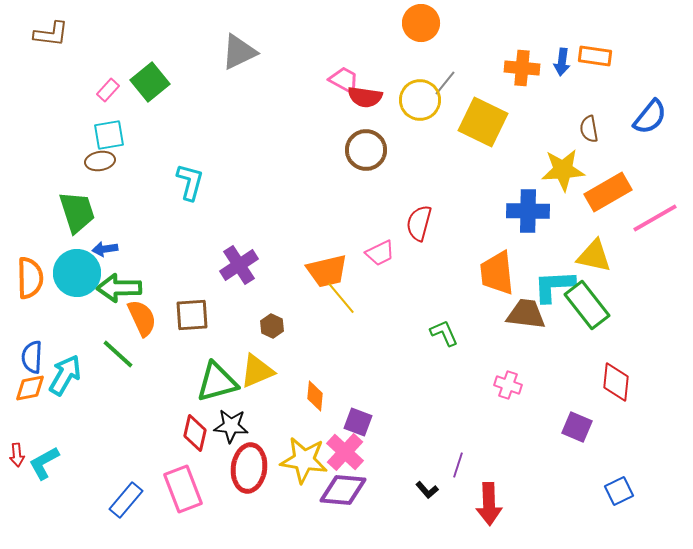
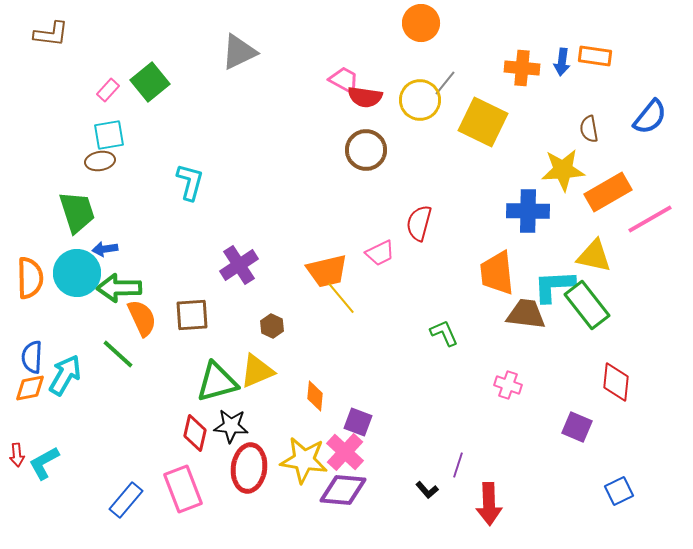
pink line at (655, 218): moved 5 px left, 1 px down
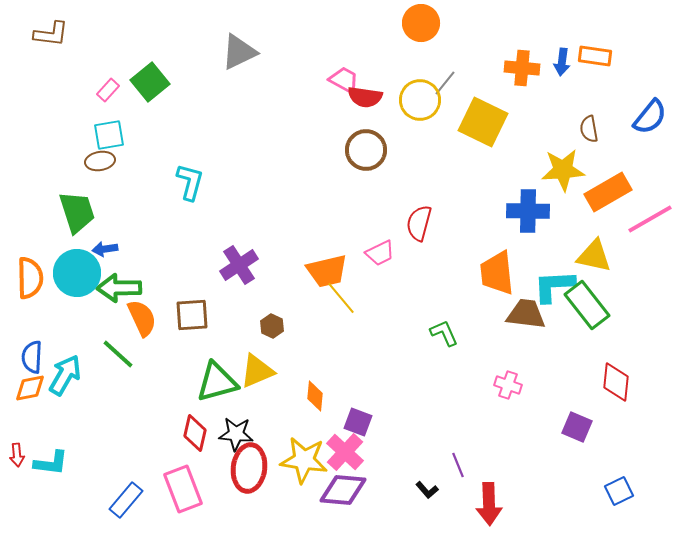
black star at (231, 426): moved 5 px right, 8 px down
cyan L-shape at (44, 463): moved 7 px right; rotated 144 degrees counterclockwise
purple line at (458, 465): rotated 40 degrees counterclockwise
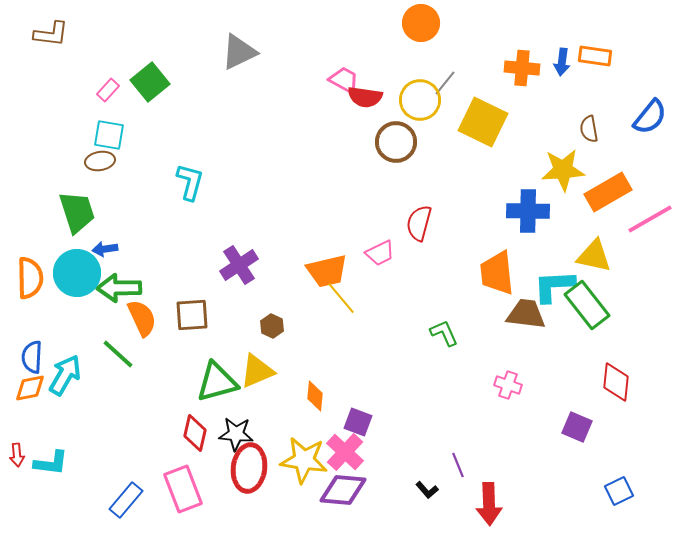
cyan square at (109, 135): rotated 20 degrees clockwise
brown circle at (366, 150): moved 30 px right, 8 px up
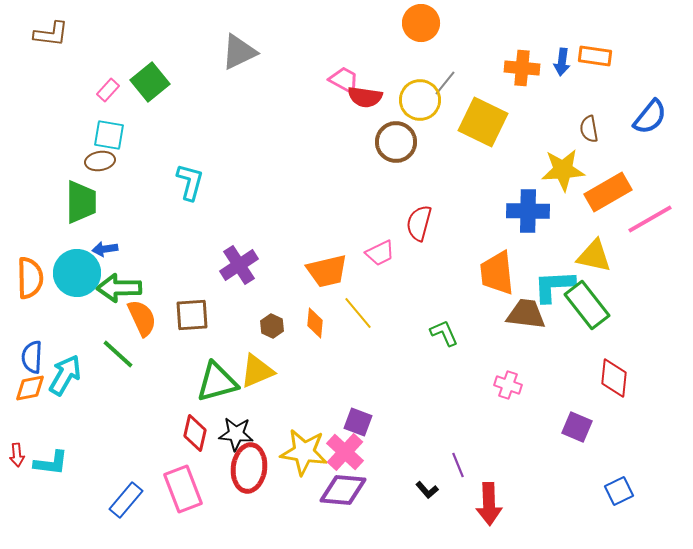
green trapezoid at (77, 212): moved 4 px right, 10 px up; rotated 18 degrees clockwise
yellow line at (341, 298): moved 17 px right, 15 px down
red diamond at (616, 382): moved 2 px left, 4 px up
orange diamond at (315, 396): moved 73 px up
yellow star at (304, 460): moved 8 px up
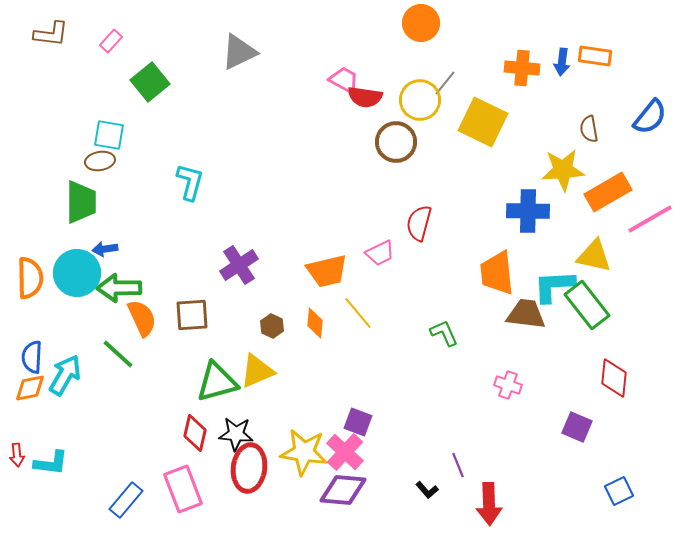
pink rectangle at (108, 90): moved 3 px right, 49 px up
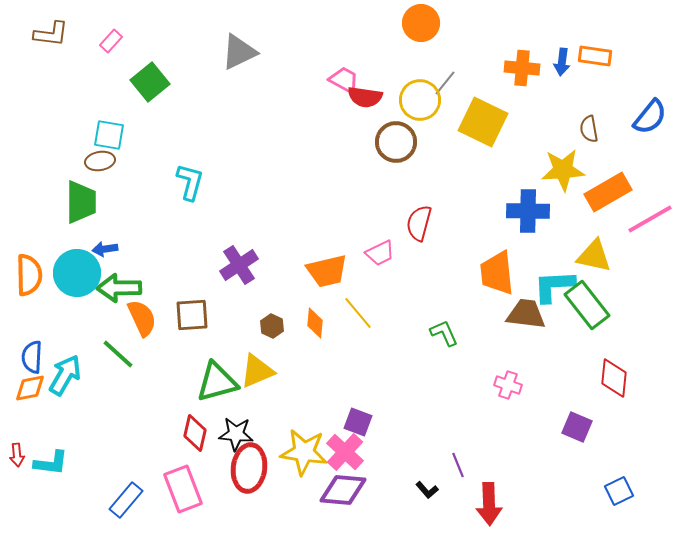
orange semicircle at (30, 278): moved 1 px left, 3 px up
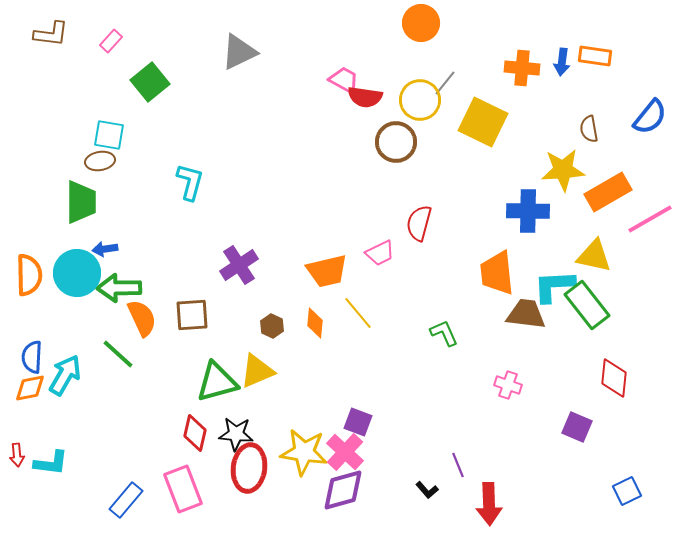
purple diamond at (343, 490): rotated 21 degrees counterclockwise
blue square at (619, 491): moved 8 px right
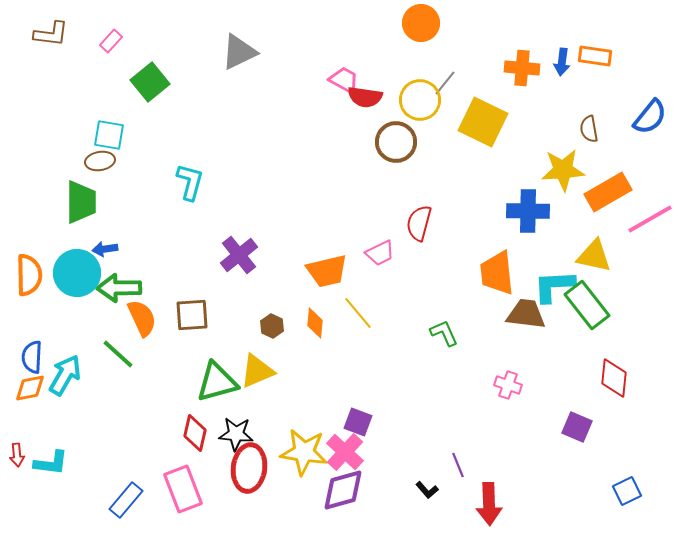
purple cross at (239, 265): moved 10 px up; rotated 6 degrees counterclockwise
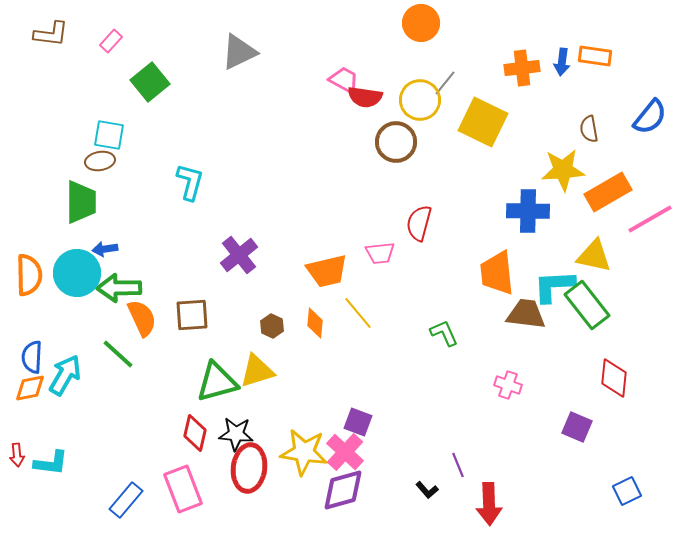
orange cross at (522, 68): rotated 12 degrees counterclockwise
pink trapezoid at (380, 253): rotated 20 degrees clockwise
yellow triangle at (257, 371): rotated 6 degrees clockwise
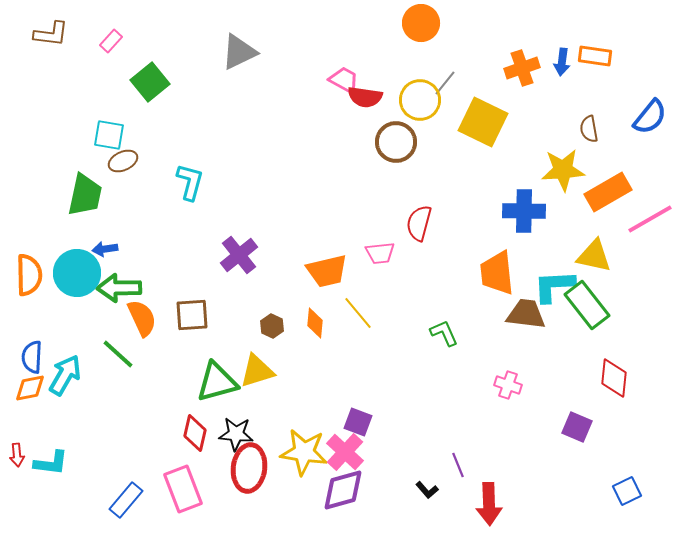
orange cross at (522, 68): rotated 12 degrees counterclockwise
brown ellipse at (100, 161): moved 23 px right; rotated 16 degrees counterclockwise
green trapezoid at (81, 202): moved 4 px right, 7 px up; rotated 12 degrees clockwise
blue cross at (528, 211): moved 4 px left
